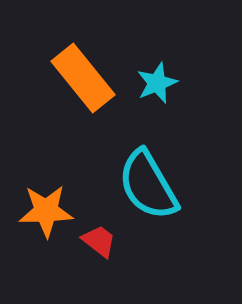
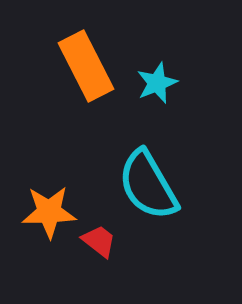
orange rectangle: moved 3 px right, 12 px up; rotated 12 degrees clockwise
orange star: moved 3 px right, 1 px down
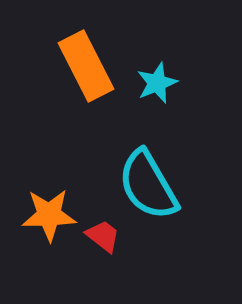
orange star: moved 3 px down
red trapezoid: moved 4 px right, 5 px up
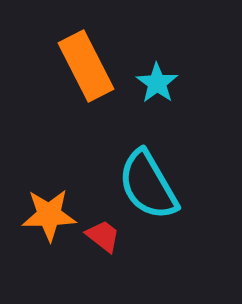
cyan star: rotated 15 degrees counterclockwise
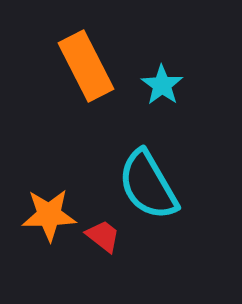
cyan star: moved 5 px right, 2 px down
